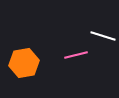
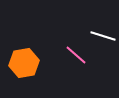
pink line: rotated 55 degrees clockwise
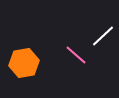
white line: rotated 60 degrees counterclockwise
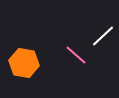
orange hexagon: rotated 20 degrees clockwise
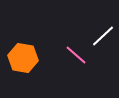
orange hexagon: moved 1 px left, 5 px up
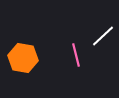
pink line: rotated 35 degrees clockwise
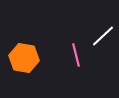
orange hexagon: moved 1 px right
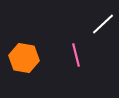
white line: moved 12 px up
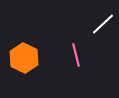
orange hexagon: rotated 16 degrees clockwise
